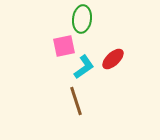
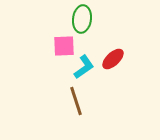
pink square: rotated 10 degrees clockwise
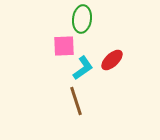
red ellipse: moved 1 px left, 1 px down
cyan L-shape: moved 1 px left, 1 px down
